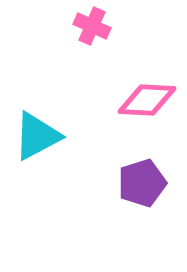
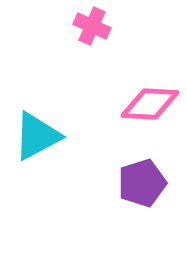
pink diamond: moved 3 px right, 4 px down
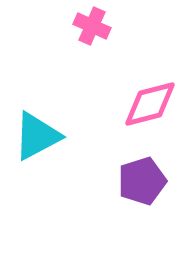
pink diamond: rotated 18 degrees counterclockwise
purple pentagon: moved 2 px up
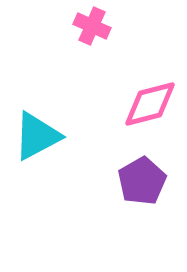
purple pentagon: rotated 12 degrees counterclockwise
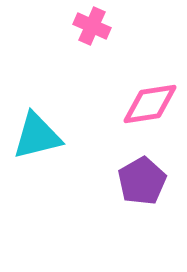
pink diamond: rotated 6 degrees clockwise
cyan triangle: rotated 14 degrees clockwise
